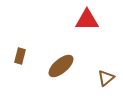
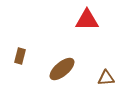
brown ellipse: moved 1 px right, 3 px down
brown triangle: rotated 36 degrees clockwise
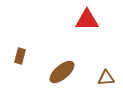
brown ellipse: moved 3 px down
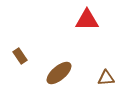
brown rectangle: rotated 49 degrees counterclockwise
brown ellipse: moved 3 px left, 1 px down
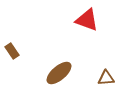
red triangle: rotated 20 degrees clockwise
brown rectangle: moved 8 px left, 5 px up
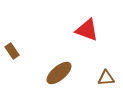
red triangle: moved 10 px down
